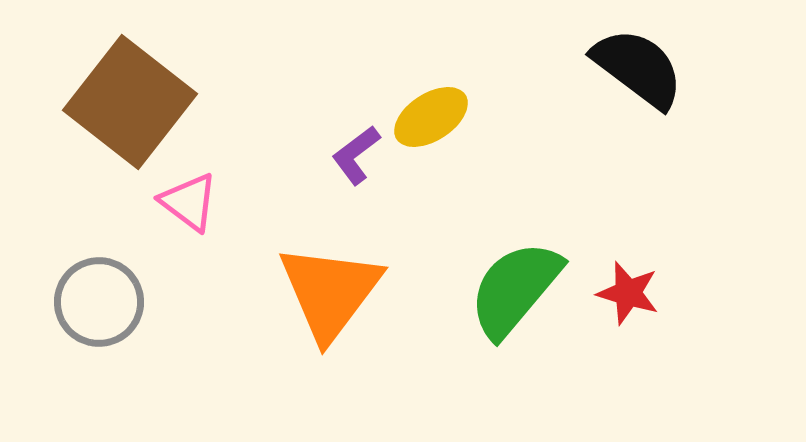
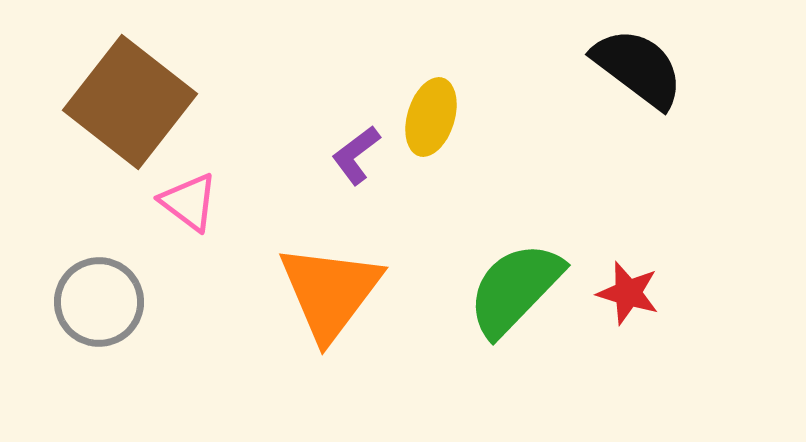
yellow ellipse: rotated 40 degrees counterclockwise
green semicircle: rotated 4 degrees clockwise
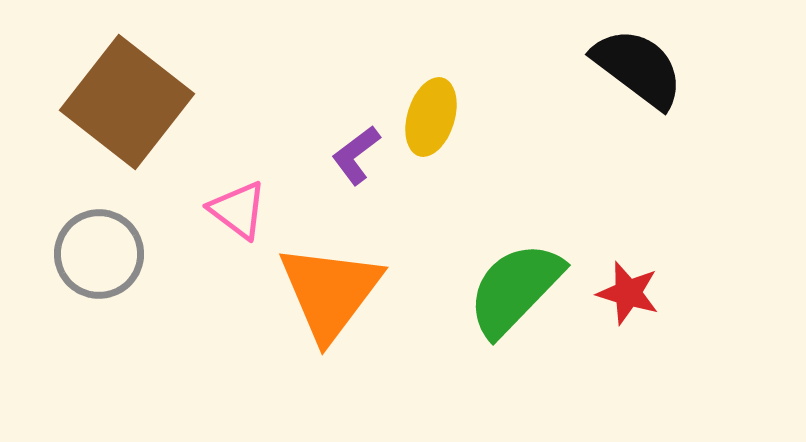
brown square: moved 3 px left
pink triangle: moved 49 px right, 8 px down
gray circle: moved 48 px up
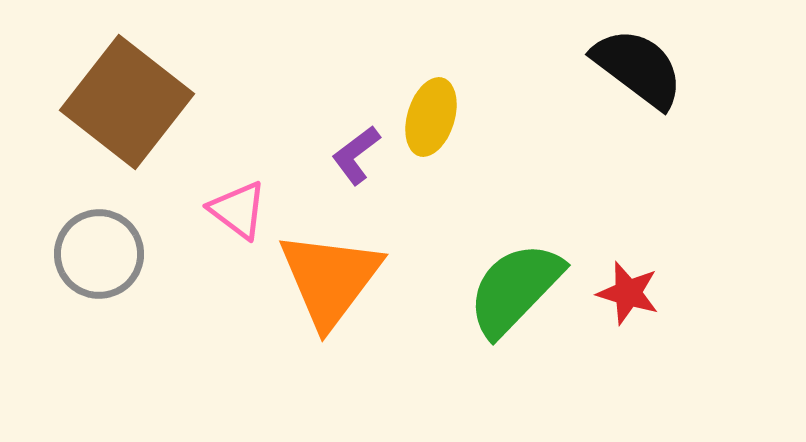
orange triangle: moved 13 px up
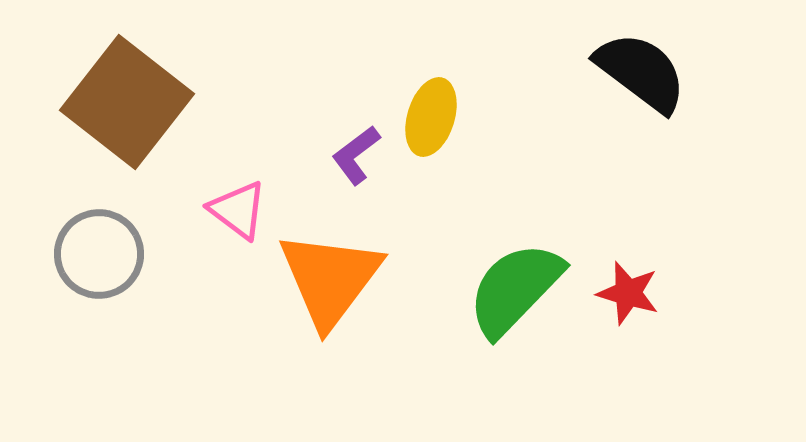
black semicircle: moved 3 px right, 4 px down
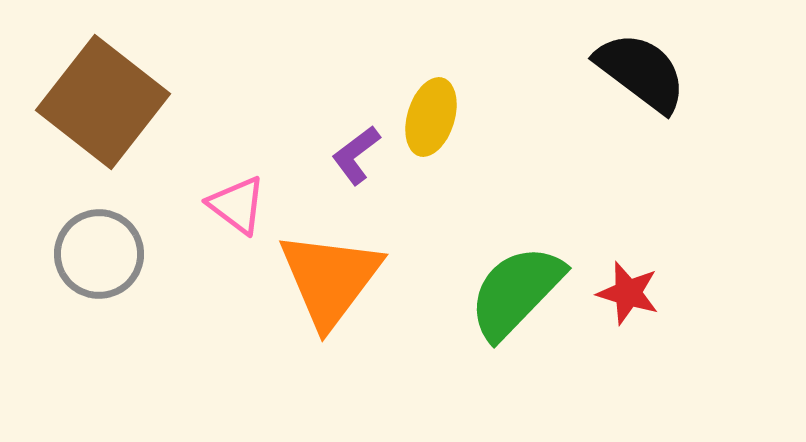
brown square: moved 24 px left
pink triangle: moved 1 px left, 5 px up
green semicircle: moved 1 px right, 3 px down
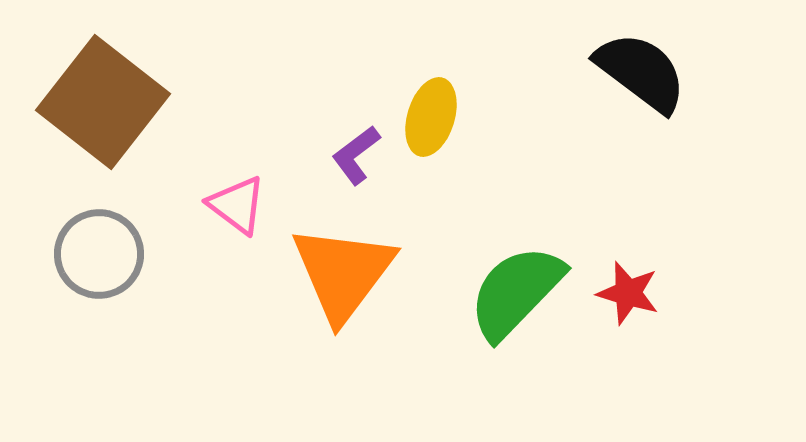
orange triangle: moved 13 px right, 6 px up
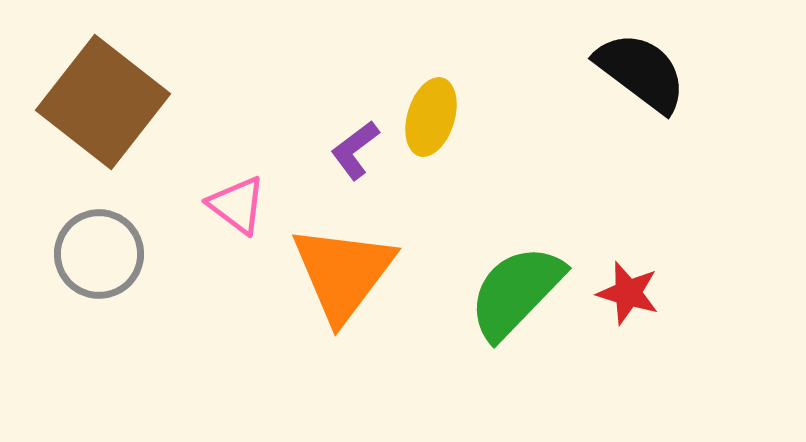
purple L-shape: moved 1 px left, 5 px up
